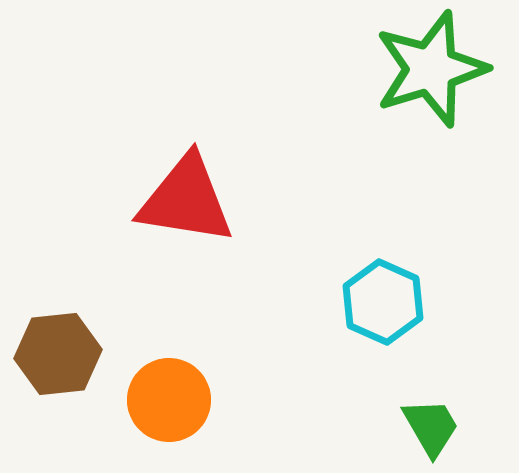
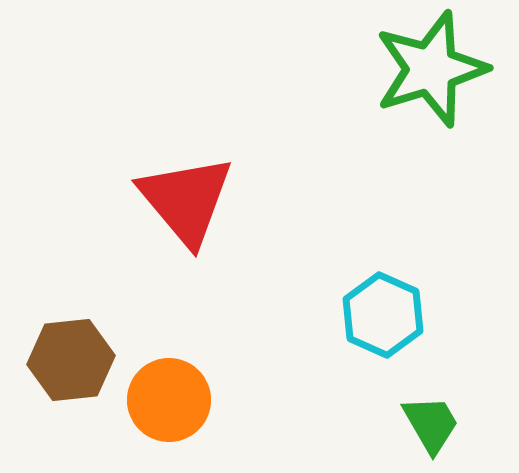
red triangle: rotated 41 degrees clockwise
cyan hexagon: moved 13 px down
brown hexagon: moved 13 px right, 6 px down
green trapezoid: moved 3 px up
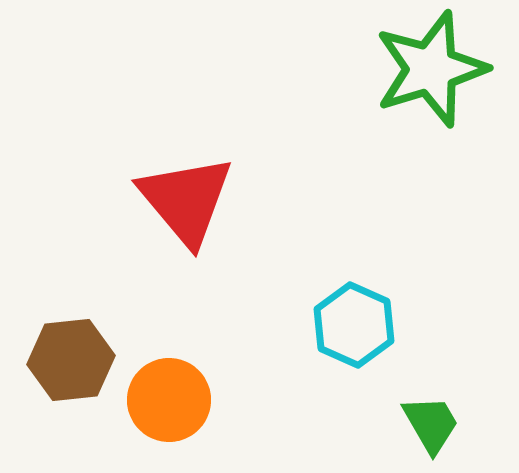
cyan hexagon: moved 29 px left, 10 px down
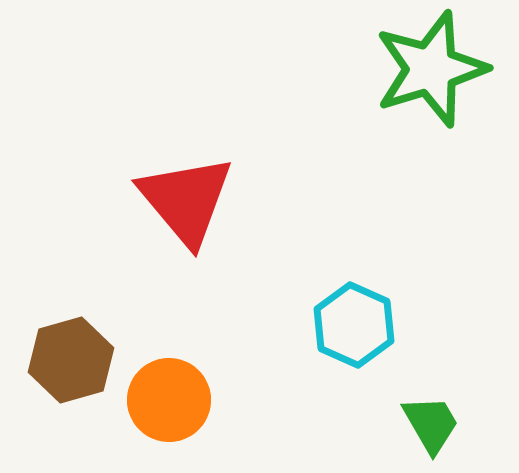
brown hexagon: rotated 10 degrees counterclockwise
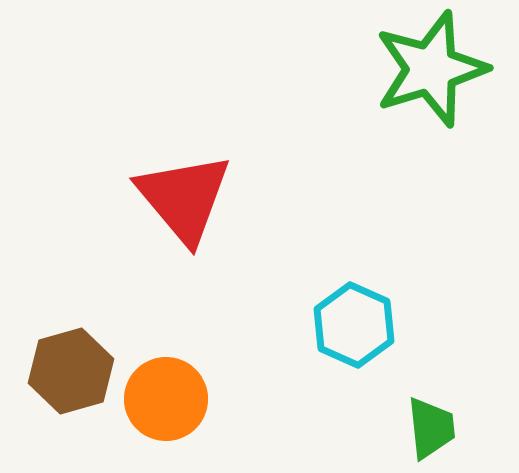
red triangle: moved 2 px left, 2 px up
brown hexagon: moved 11 px down
orange circle: moved 3 px left, 1 px up
green trapezoid: moved 4 px down; rotated 24 degrees clockwise
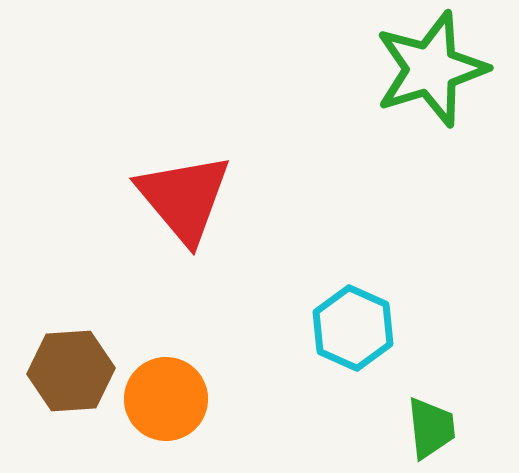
cyan hexagon: moved 1 px left, 3 px down
brown hexagon: rotated 12 degrees clockwise
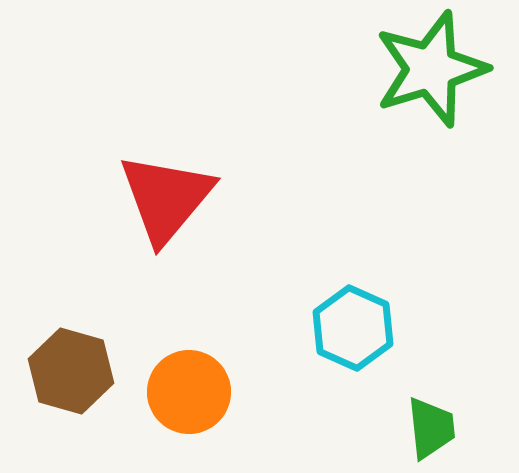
red triangle: moved 18 px left; rotated 20 degrees clockwise
brown hexagon: rotated 20 degrees clockwise
orange circle: moved 23 px right, 7 px up
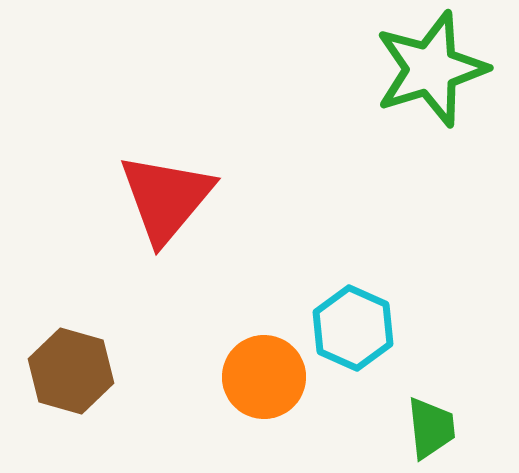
orange circle: moved 75 px right, 15 px up
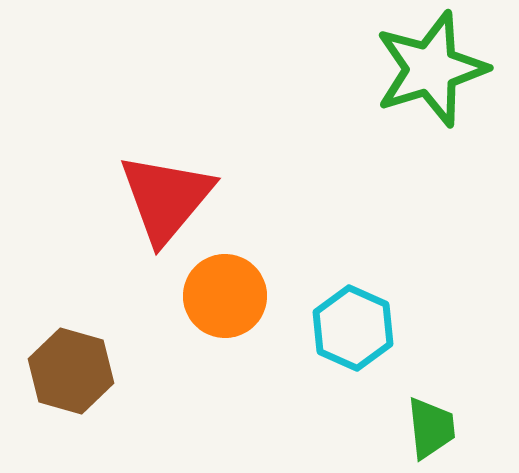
orange circle: moved 39 px left, 81 px up
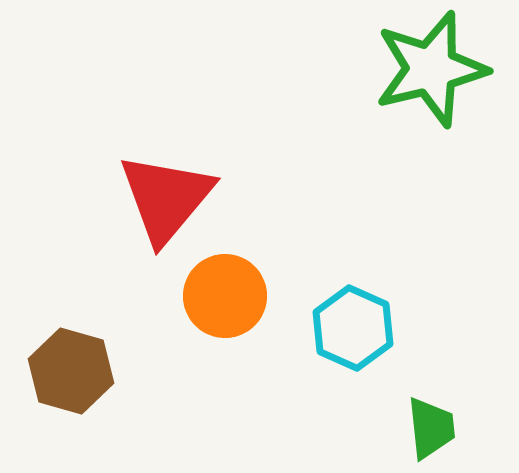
green star: rotated 3 degrees clockwise
